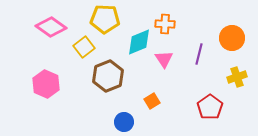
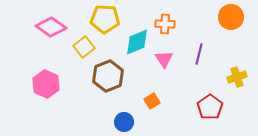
orange circle: moved 1 px left, 21 px up
cyan diamond: moved 2 px left
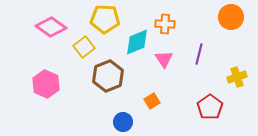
blue circle: moved 1 px left
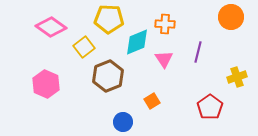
yellow pentagon: moved 4 px right
purple line: moved 1 px left, 2 px up
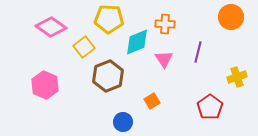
pink hexagon: moved 1 px left, 1 px down
